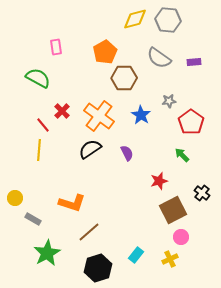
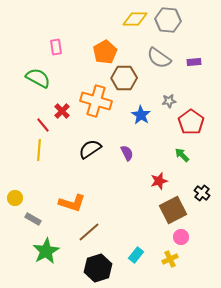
yellow diamond: rotated 15 degrees clockwise
orange cross: moved 3 px left, 15 px up; rotated 20 degrees counterclockwise
green star: moved 1 px left, 2 px up
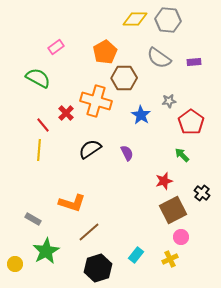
pink rectangle: rotated 63 degrees clockwise
red cross: moved 4 px right, 2 px down
red star: moved 5 px right
yellow circle: moved 66 px down
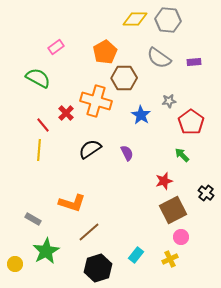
black cross: moved 4 px right
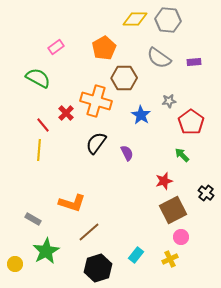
orange pentagon: moved 1 px left, 4 px up
black semicircle: moved 6 px right, 6 px up; rotated 20 degrees counterclockwise
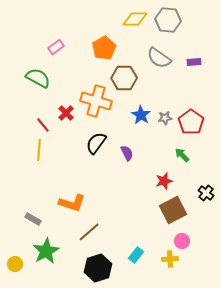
gray star: moved 4 px left, 17 px down
pink circle: moved 1 px right, 4 px down
yellow cross: rotated 21 degrees clockwise
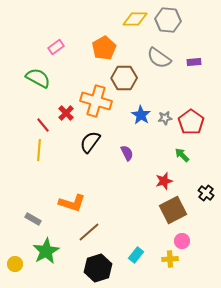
black semicircle: moved 6 px left, 1 px up
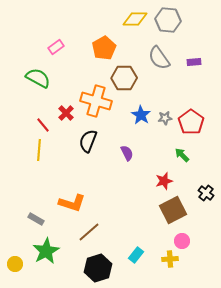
gray semicircle: rotated 20 degrees clockwise
black semicircle: moved 2 px left, 1 px up; rotated 15 degrees counterclockwise
gray rectangle: moved 3 px right
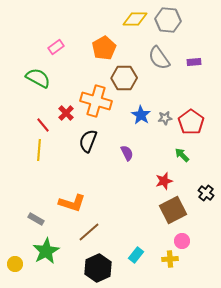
black hexagon: rotated 8 degrees counterclockwise
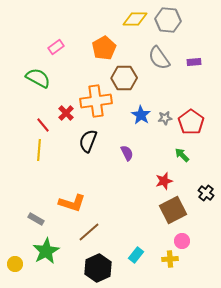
orange cross: rotated 24 degrees counterclockwise
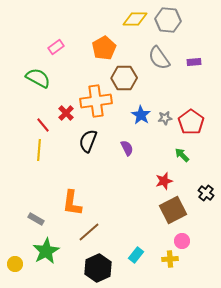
purple semicircle: moved 5 px up
orange L-shape: rotated 80 degrees clockwise
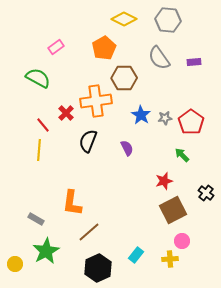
yellow diamond: moved 11 px left; rotated 25 degrees clockwise
